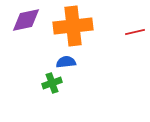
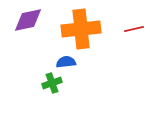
purple diamond: moved 2 px right
orange cross: moved 8 px right, 3 px down
red line: moved 1 px left, 3 px up
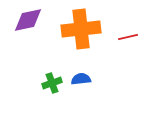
red line: moved 6 px left, 8 px down
blue semicircle: moved 15 px right, 17 px down
